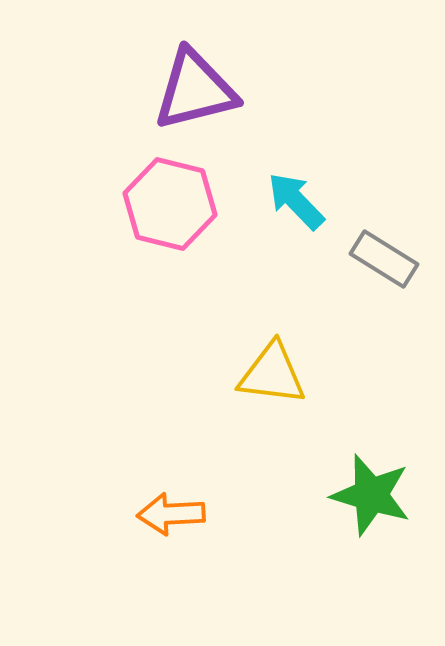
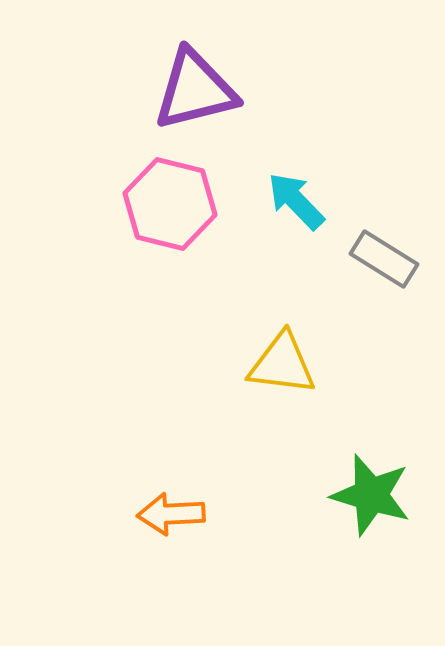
yellow triangle: moved 10 px right, 10 px up
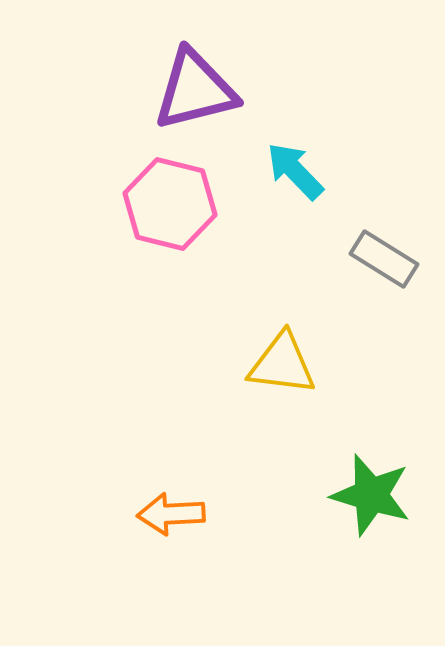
cyan arrow: moved 1 px left, 30 px up
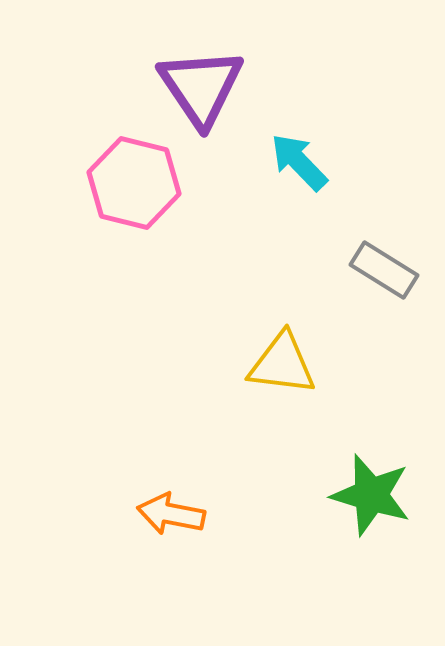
purple triangle: moved 6 px right, 3 px up; rotated 50 degrees counterclockwise
cyan arrow: moved 4 px right, 9 px up
pink hexagon: moved 36 px left, 21 px up
gray rectangle: moved 11 px down
orange arrow: rotated 14 degrees clockwise
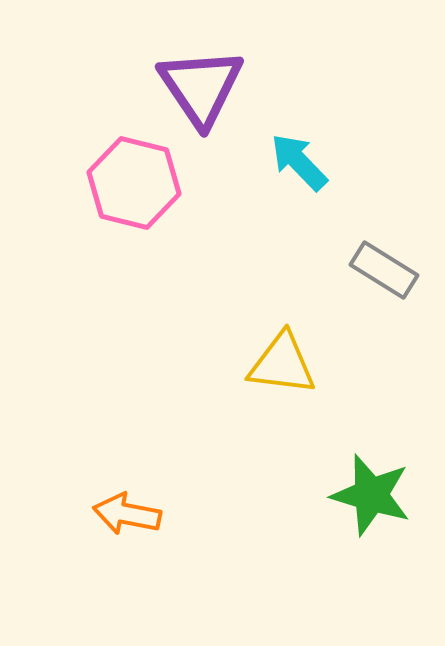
orange arrow: moved 44 px left
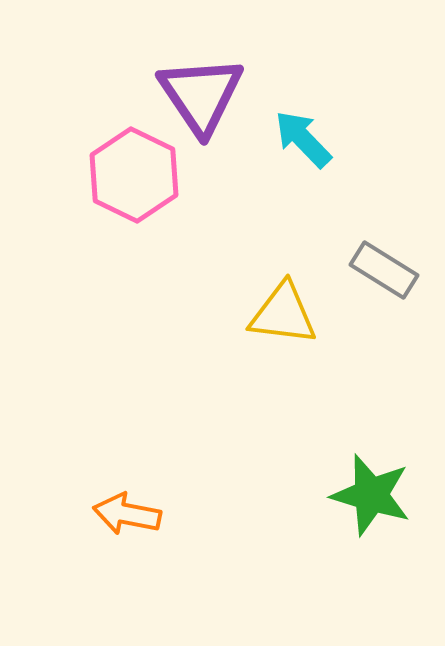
purple triangle: moved 8 px down
cyan arrow: moved 4 px right, 23 px up
pink hexagon: moved 8 px up; rotated 12 degrees clockwise
yellow triangle: moved 1 px right, 50 px up
